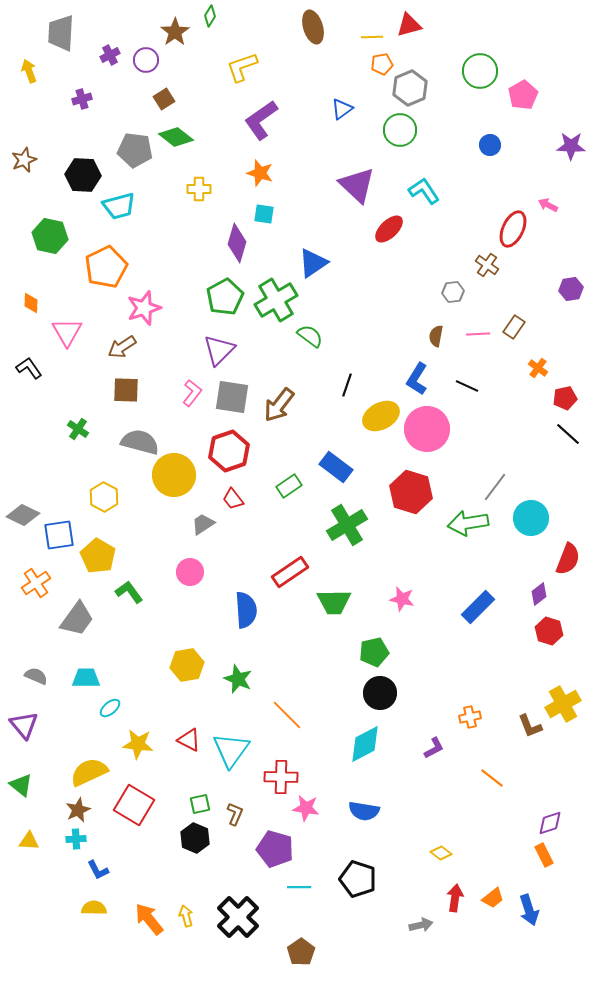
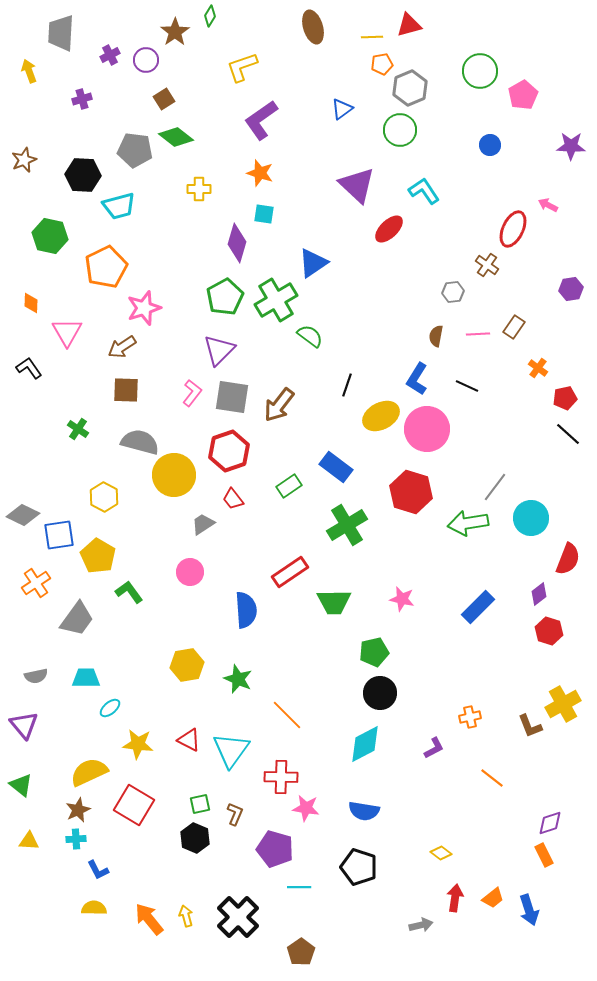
gray semicircle at (36, 676): rotated 145 degrees clockwise
black pentagon at (358, 879): moved 1 px right, 12 px up
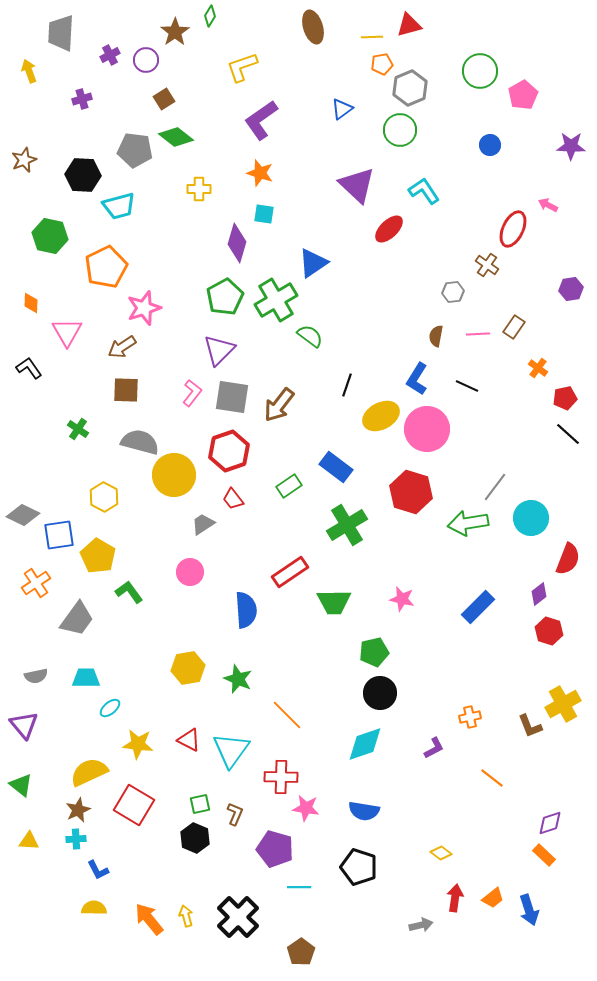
yellow hexagon at (187, 665): moved 1 px right, 3 px down
cyan diamond at (365, 744): rotated 9 degrees clockwise
orange rectangle at (544, 855): rotated 20 degrees counterclockwise
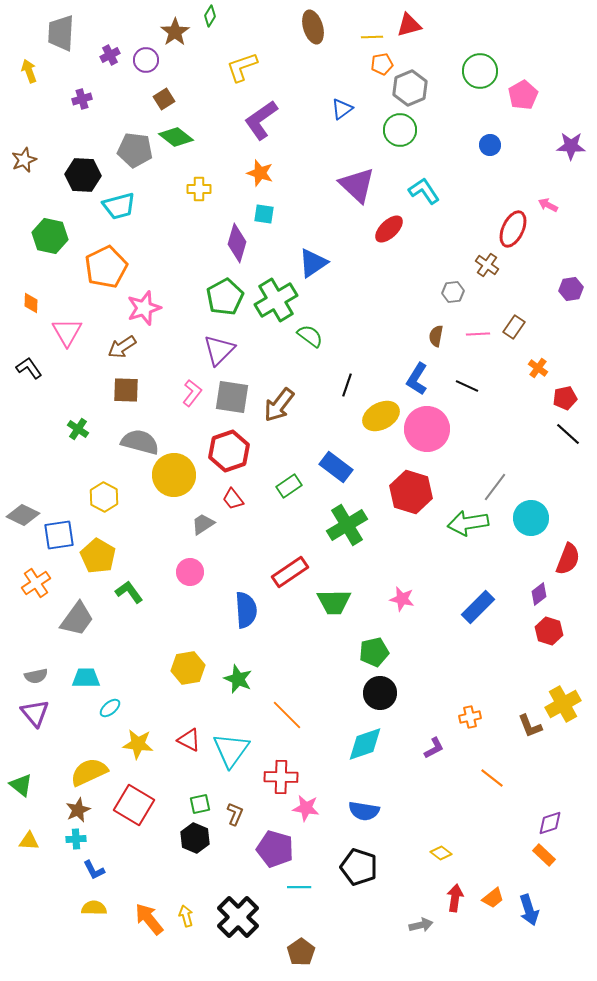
purple triangle at (24, 725): moved 11 px right, 12 px up
blue L-shape at (98, 870): moved 4 px left
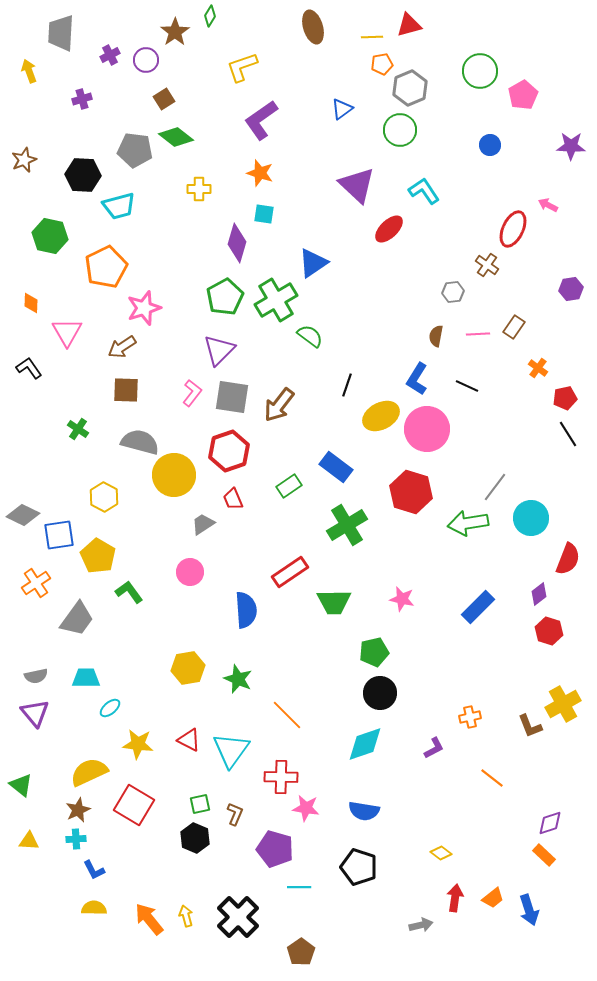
black line at (568, 434): rotated 16 degrees clockwise
red trapezoid at (233, 499): rotated 15 degrees clockwise
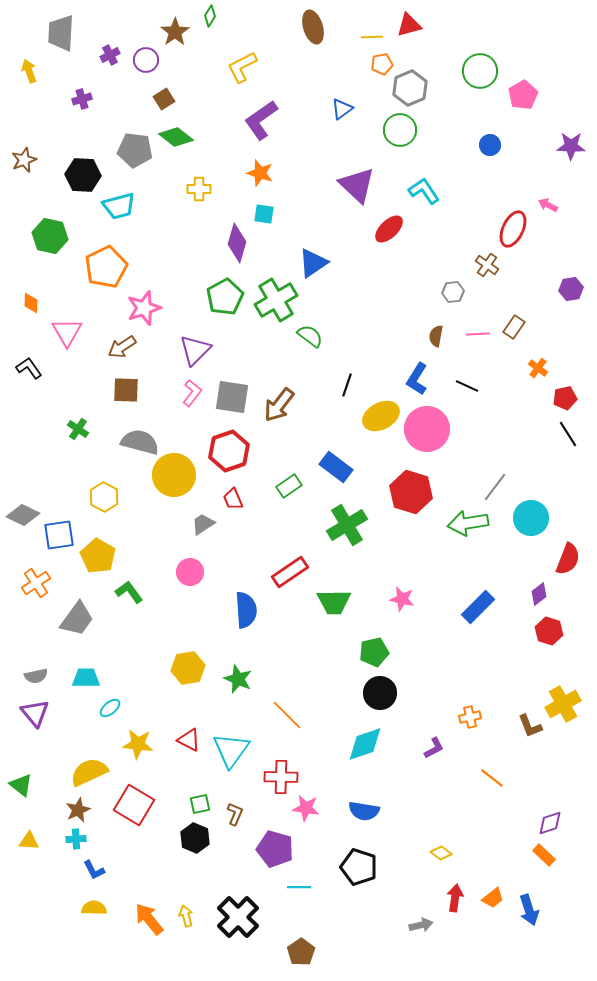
yellow L-shape at (242, 67): rotated 8 degrees counterclockwise
purple triangle at (219, 350): moved 24 px left
